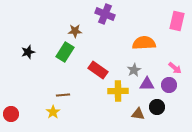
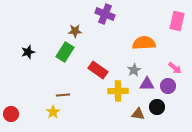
purple circle: moved 1 px left, 1 px down
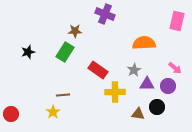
yellow cross: moved 3 px left, 1 px down
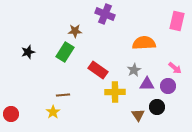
brown triangle: moved 1 px down; rotated 48 degrees clockwise
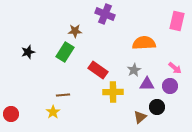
purple circle: moved 2 px right
yellow cross: moved 2 px left
brown triangle: moved 2 px right, 2 px down; rotated 24 degrees clockwise
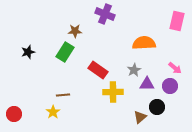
red circle: moved 3 px right
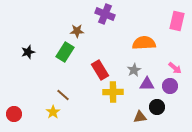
brown star: moved 2 px right
red rectangle: moved 2 px right; rotated 24 degrees clockwise
brown line: rotated 48 degrees clockwise
brown triangle: rotated 32 degrees clockwise
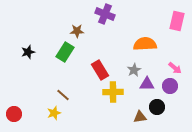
orange semicircle: moved 1 px right, 1 px down
yellow star: moved 1 px right, 1 px down; rotated 16 degrees clockwise
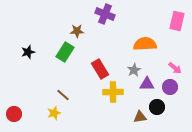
red rectangle: moved 1 px up
purple circle: moved 1 px down
